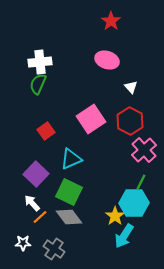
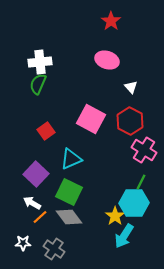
pink square: rotated 28 degrees counterclockwise
pink cross: rotated 15 degrees counterclockwise
white arrow: rotated 18 degrees counterclockwise
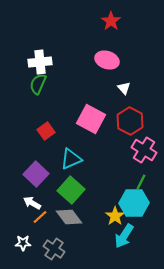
white triangle: moved 7 px left, 1 px down
green square: moved 2 px right, 2 px up; rotated 16 degrees clockwise
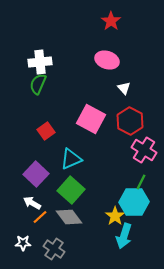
cyan hexagon: moved 1 px up
cyan arrow: rotated 15 degrees counterclockwise
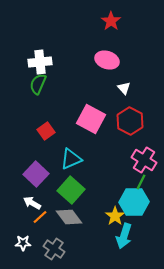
pink cross: moved 10 px down
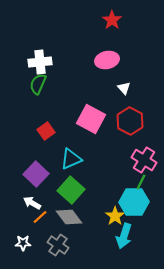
red star: moved 1 px right, 1 px up
pink ellipse: rotated 30 degrees counterclockwise
gray cross: moved 4 px right, 4 px up
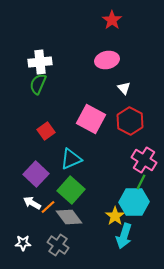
orange line: moved 8 px right, 10 px up
